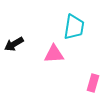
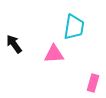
black arrow: rotated 84 degrees clockwise
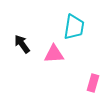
black arrow: moved 8 px right
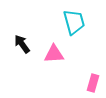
cyan trapezoid: moved 5 px up; rotated 24 degrees counterclockwise
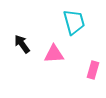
pink rectangle: moved 13 px up
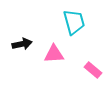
black arrow: rotated 114 degrees clockwise
pink rectangle: rotated 66 degrees counterclockwise
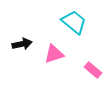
cyan trapezoid: rotated 36 degrees counterclockwise
pink triangle: rotated 15 degrees counterclockwise
